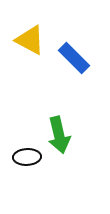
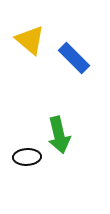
yellow triangle: rotated 12 degrees clockwise
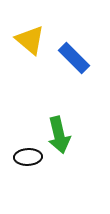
black ellipse: moved 1 px right
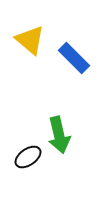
black ellipse: rotated 32 degrees counterclockwise
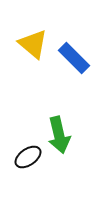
yellow triangle: moved 3 px right, 4 px down
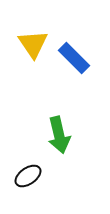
yellow triangle: rotated 16 degrees clockwise
black ellipse: moved 19 px down
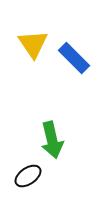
green arrow: moved 7 px left, 5 px down
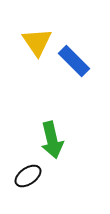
yellow triangle: moved 4 px right, 2 px up
blue rectangle: moved 3 px down
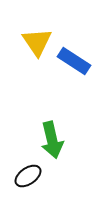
blue rectangle: rotated 12 degrees counterclockwise
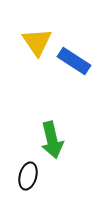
black ellipse: rotated 40 degrees counterclockwise
